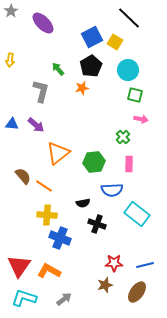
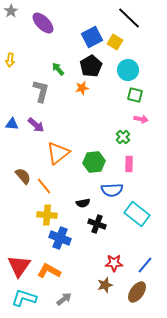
orange line: rotated 18 degrees clockwise
blue line: rotated 36 degrees counterclockwise
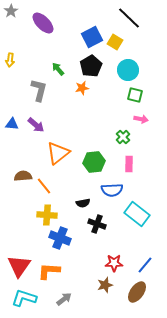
gray L-shape: moved 2 px left, 1 px up
brown semicircle: rotated 54 degrees counterclockwise
orange L-shape: rotated 25 degrees counterclockwise
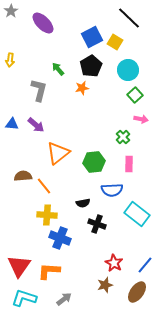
green square: rotated 35 degrees clockwise
red star: rotated 30 degrees clockwise
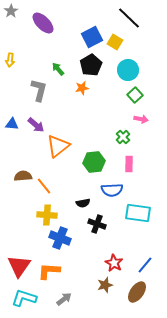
black pentagon: moved 1 px up
orange triangle: moved 7 px up
cyan rectangle: moved 1 px right, 1 px up; rotated 30 degrees counterclockwise
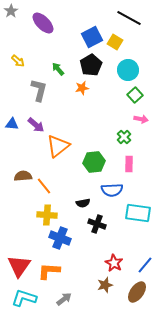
black line: rotated 15 degrees counterclockwise
yellow arrow: moved 8 px right, 1 px down; rotated 56 degrees counterclockwise
green cross: moved 1 px right
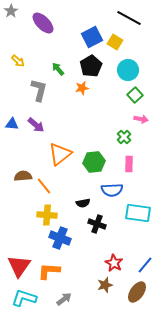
black pentagon: moved 1 px down
orange triangle: moved 2 px right, 8 px down
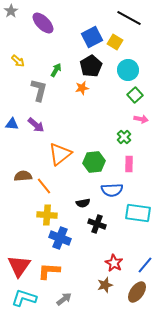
green arrow: moved 2 px left, 1 px down; rotated 72 degrees clockwise
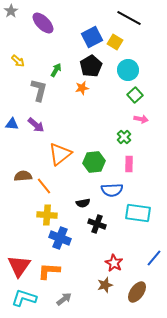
blue line: moved 9 px right, 7 px up
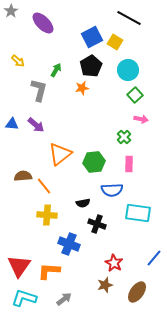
blue cross: moved 9 px right, 6 px down
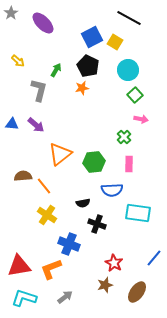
gray star: moved 2 px down
black pentagon: moved 3 px left; rotated 15 degrees counterclockwise
yellow cross: rotated 30 degrees clockwise
red triangle: rotated 45 degrees clockwise
orange L-shape: moved 2 px right, 2 px up; rotated 25 degrees counterclockwise
gray arrow: moved 1 px right, 2 px up
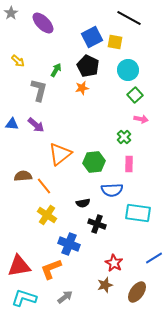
yellow square: rotated 21 degrees counterclockwise
blue line: rotated 18 degrees clockwise
